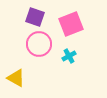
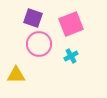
purple square: moved 2 px left, 1 px down
cyan cross: moved 2 px right
yellow triangle: moved 3 px up; rotated 30 degrees counterclockwise
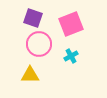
yellow triangle: moved 14 px right
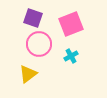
yellow triangle: moved 2 px left, 1 px up; rotated 36 degrees counterclockwise
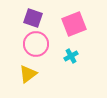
pink square: moved 3 px right
pink circle: moved 3 px left
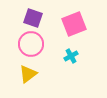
pink circle: moved 5 px left
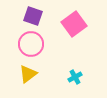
purple square: moved 2 px up
pink square: rotated 15 degrees counterclockwise
cyan cross: moved 4 px right, 21 px down
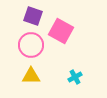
pink square: moved 13 px left, 7 px down; rotated 25 degrees counterclockwise
pink circle: moved 1 px down
yellow triangle: moved 3 px right, 2 px down; rotated 36 degrees clockwise
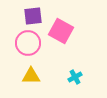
purple square: rotated 24 degrees counterclockwise
pink circle: moved 3 px left, 2 px up
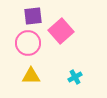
pink square: rotated 20 degrees clockwise
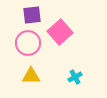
purple square: moved 1 px left, 1 px up
pink square: moved 1 px left, 1 px down
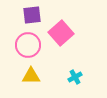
pink square: moved 1 px right, 1 px down
pink circle: moved 2 px down
